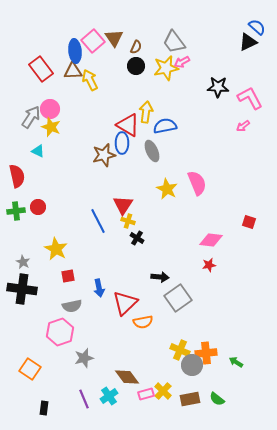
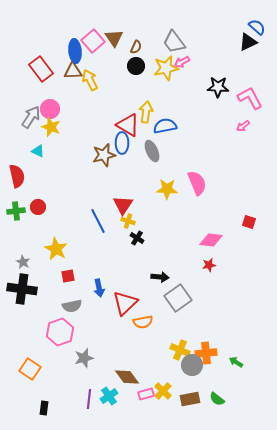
yellow star at (167, 189): rotated 25 degrees counterclockwise
purple line at (84, 399): moved 5 px right; rotated 30 degrees clockwise
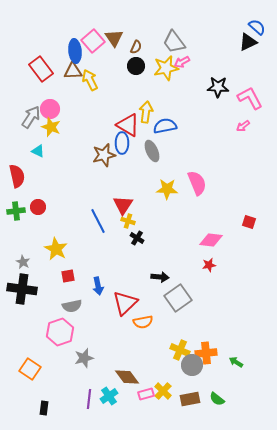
blue arrow at (99, 288): moved 1 px left, 2 px up
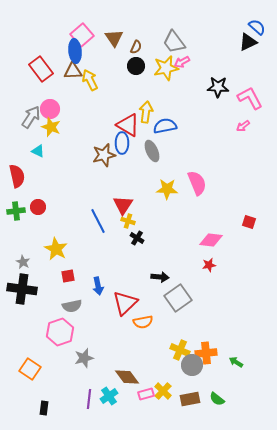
pink square at (93, 41): moved 11 px left, 6 px up
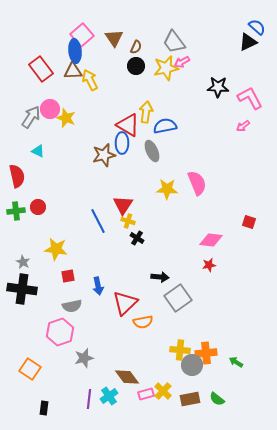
yellow star at (51, 127): moved 15 px right, 9 px up
yellow star at (56, 249): rotated 20 degrees counterclockwise
yellow cross at (180, 350): rotated 18 degrees counterclockwise
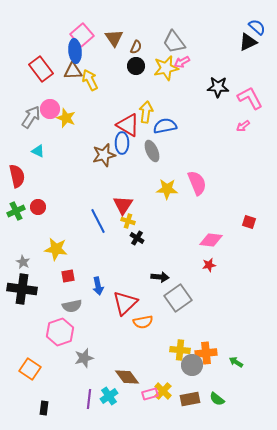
green cross at (16, 211): rotated 18 degrees counterclockwise
pink rectangle at (146, 394): moved 4 px right
